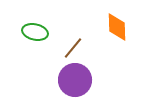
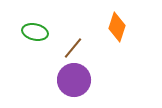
orange diamond: rotated 20 degrees clockwise
purple circle: moved 1 px left
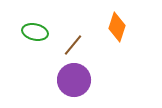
brown line: moved 3 px up
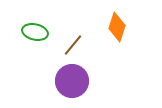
purple circle: moved 2 px left, 1 px down
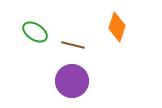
green ellipse: rotated 20 degrees clockwise
brown line: rotated 65 degrees clockwise
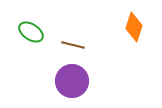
orange diamond: moved 17 px right
green ellipse: moved 4 px left
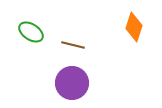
purple circle: moved 2 px down
